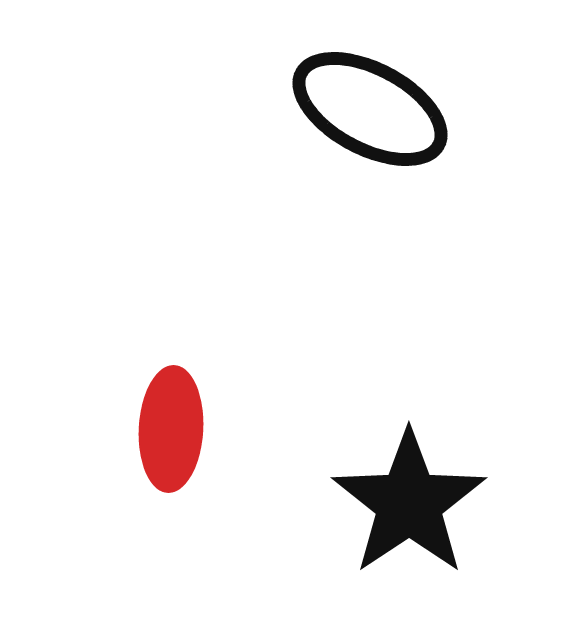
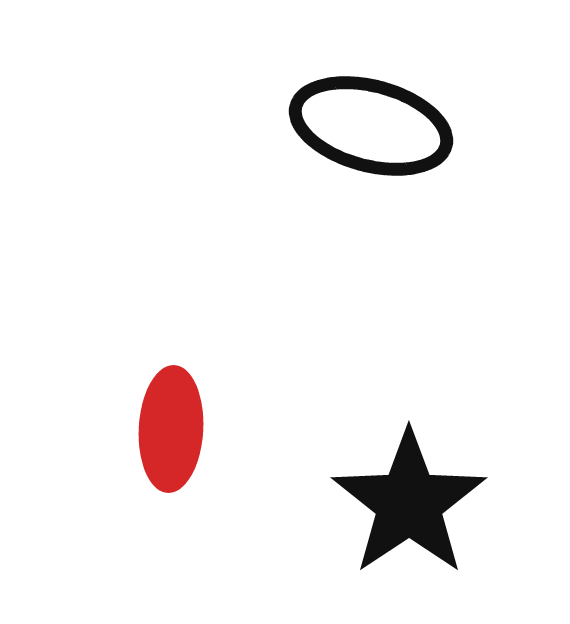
black ellipse: moved 1 px right, 17 px down; rotated 13 degrees counterclockwise
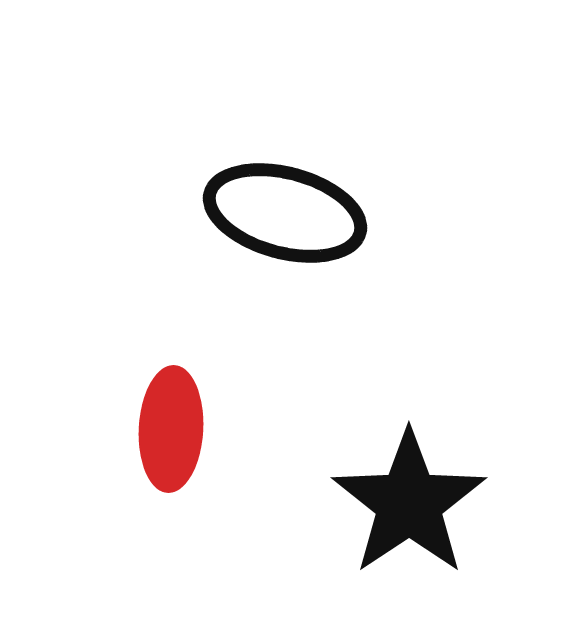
black ellipse: moved 86 px left, 87 px down
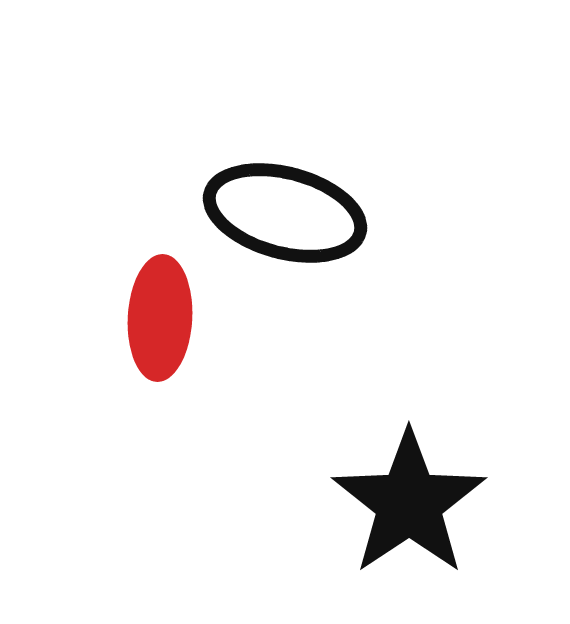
red ellipse: moved 11 px left, 111 px up
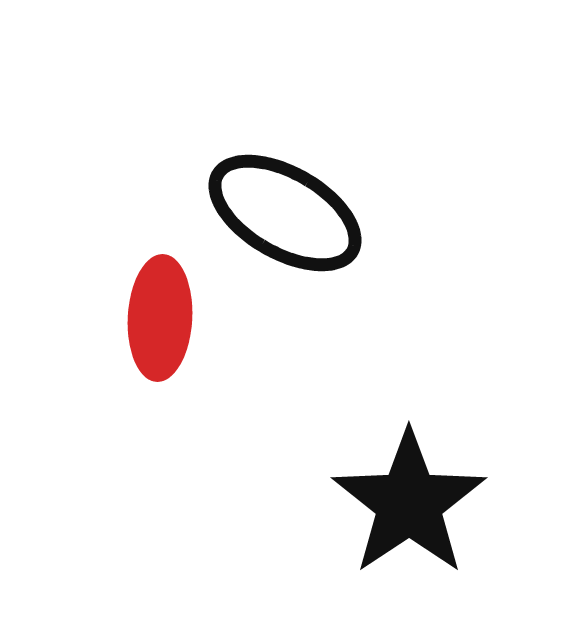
black ellipse: rotated 15 degrees clockwise
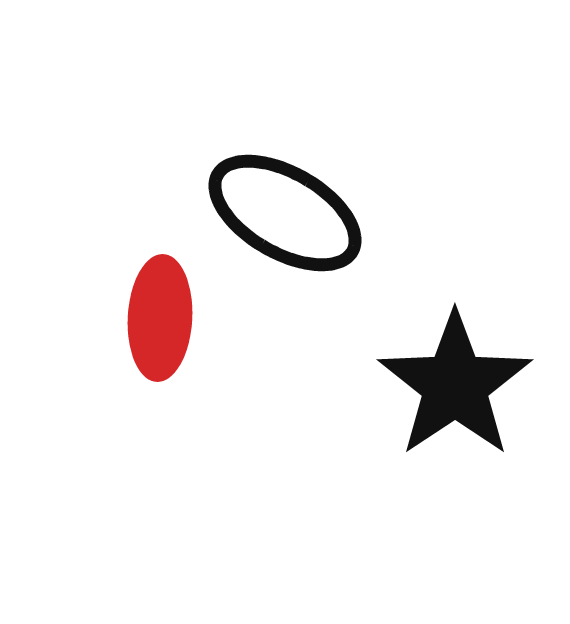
black star: moved 46 px right, 118 px up
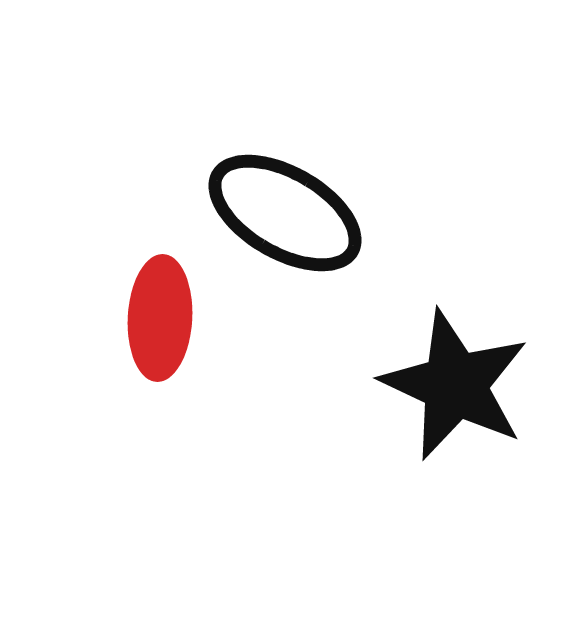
black star: rotated 13 degrees counterclockwise
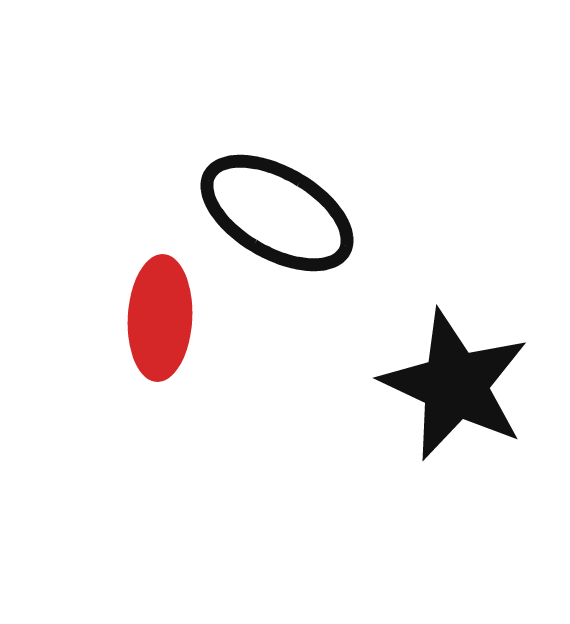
black ellipse: moved 8 px left
